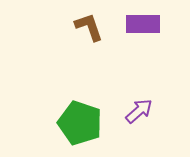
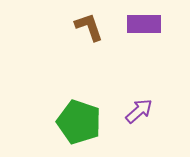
purple rectangle: moved 1 px right
green pentagon: moved 1 px left, 1 px up
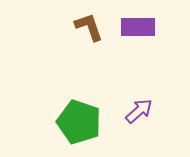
purple rectangle: moved 6 px left, 3 px down
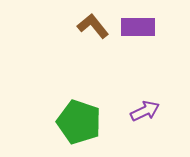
brown L-shape: moved 4 px right, 1 px up; rotated 20 degrees counterclockwise
purple arrow: moved 6 px right; rotated 16 degrees clockwise
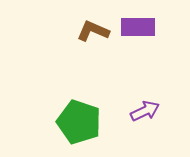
brown L-shape: moved 5 px down; rotated 28 degrees counterclockwise
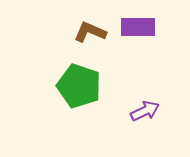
brown L-shape: moved 3 px left, 1 px down
green pentagon: moved 36 px up
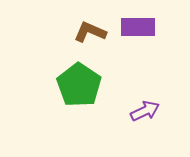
green pentagon: moved 1 px up; rotated 15 degrees clockwise
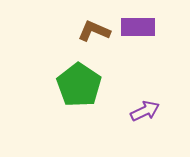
brown L-shape: moved 4 px right, 1 px up
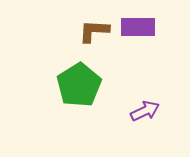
brown L-shape: rotated 20 degrees counterclockwise
green pentagon: rotated 6 degrees clockwise
